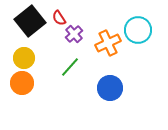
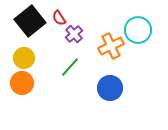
orange cross: moved 3 px right, 3 px down
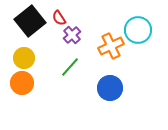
purple cross: moved 2 px left, 1 px down
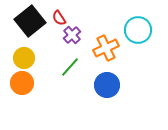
orange cross: moved 5 px left, 2 px down
blue circle: moved 3 px left, 3 px up
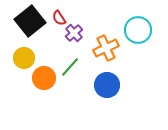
purple cross: moved 2 px right, 2 px up
orange circle: moved 22 px right, 5 px up
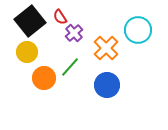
red semicircle: moved 1 px right, 1 px up
orange cross: rotated 20 degrees counterclockwise
yellow circle: moved 3 px right, 6 px up
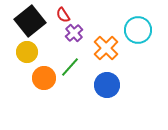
red semicircle: moved 3 px right, 2 px up
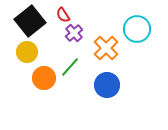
cyan circle: moved 1 px left, 1 px up
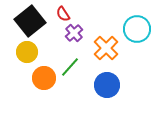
red semicircle: moved 1 px up
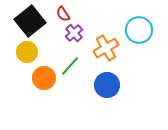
cyan circle: moved 2 px right, 1 px down
orange cross: rotated 15 degrees clockwise
green line: moved 1 px up
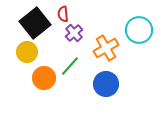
red semicircle: rotated 28 degrees clockwise
black square: moved 5 px right, 2 px down
blue circle: moved 1 px left, 1 px up
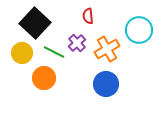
red semicircle: moved 25 px right, 2 px down
black square: rotated 8 degrees counterclockwise
purple cross: moved 3 px right, 10 px down
orange cross: moved 1 px right, 1 px down
yellow circle: moved 5 px left, 1 px down
green line: moved 16 px left, 14 px up; rotated 75 degrees clockwise
